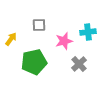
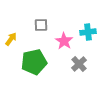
gray square: moved 2 px right
pink star: rotated 24 degrees counterclockwise
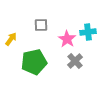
pink star: moved 3 px right, 2 px up
gray cross: moved 4 px left, 3 px up
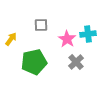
cyan cross: moved 2 px down
gray cross: moved 1 px right, 1 px down
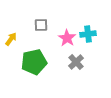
pink star: moved 1 px up
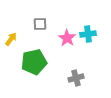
gray square: moved 1 px left, 1 px up
gray cross: moved 16 px down; rotated 28 degrees clockwise
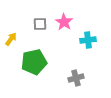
cyan cross: moved 6 px down
pink star: moved 3 px left, 16 px up
